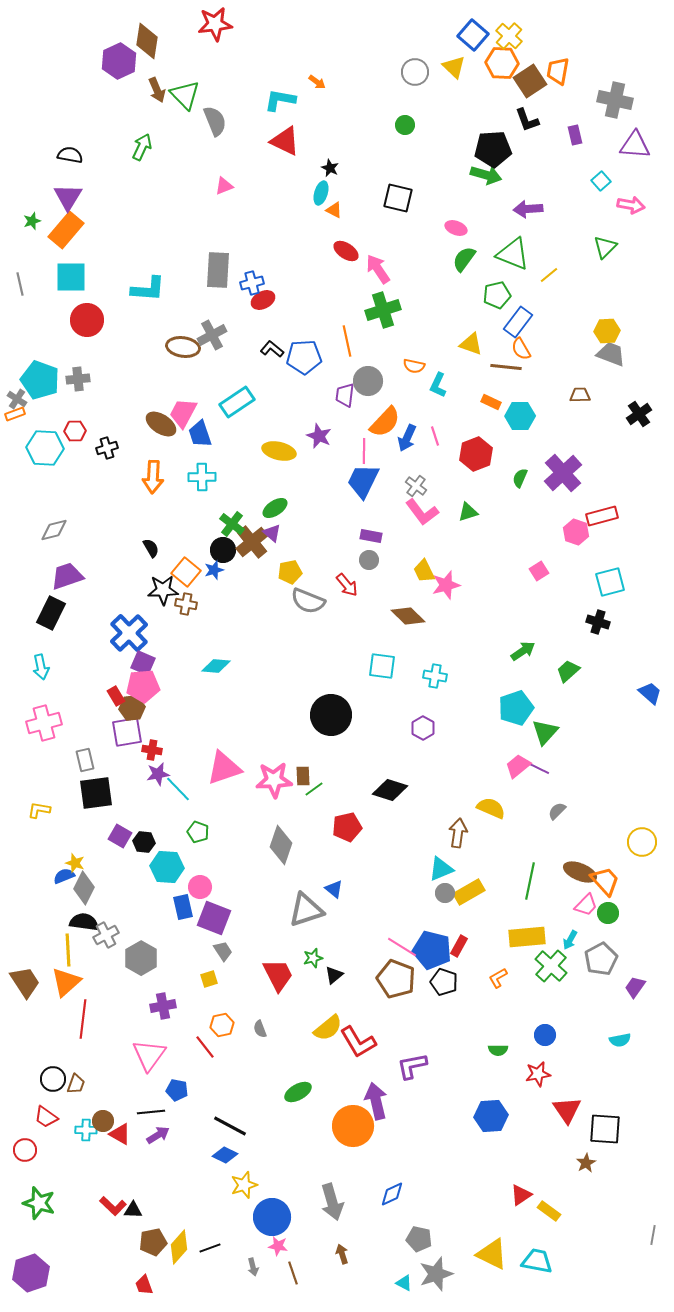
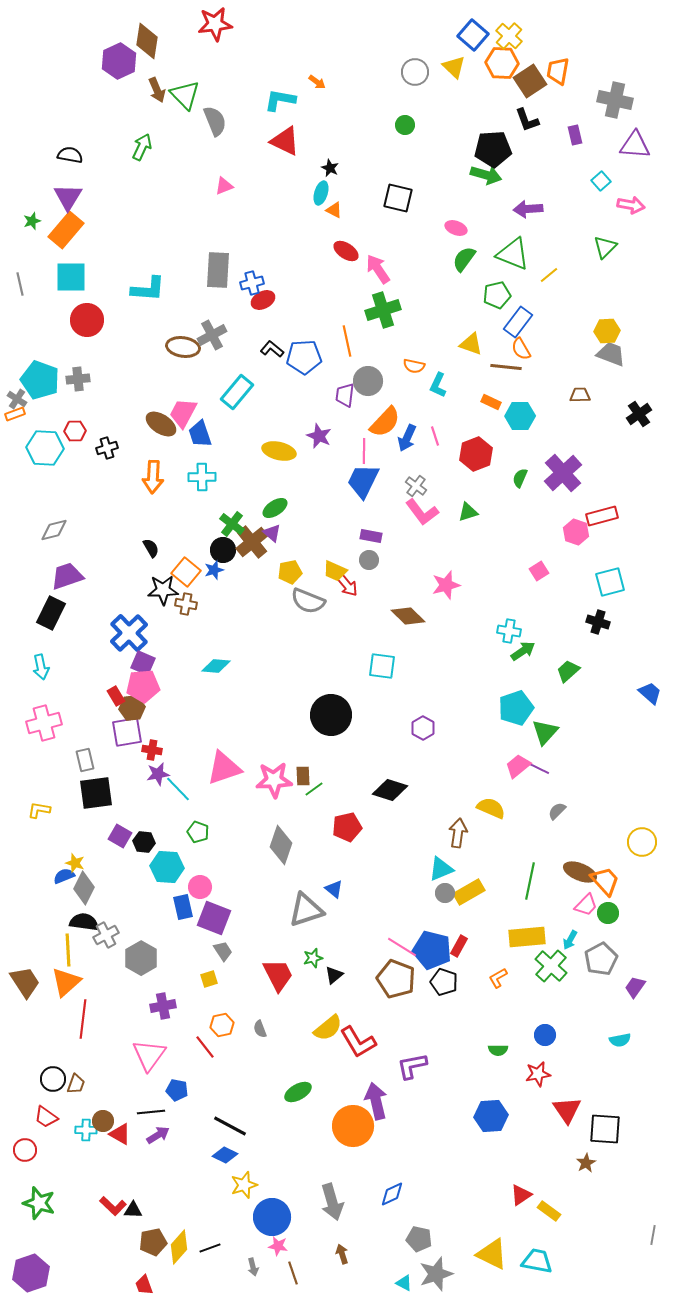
cyan rectangle at (237, 402): moved 10 px up; rotated 16 degrees counterclockwise
yellow trapezoid at (424, 571): moved 89 px left; rotated 40 degrees counterclockwise
cyan cross at (435, 676): moved 74 px right, 45 px up
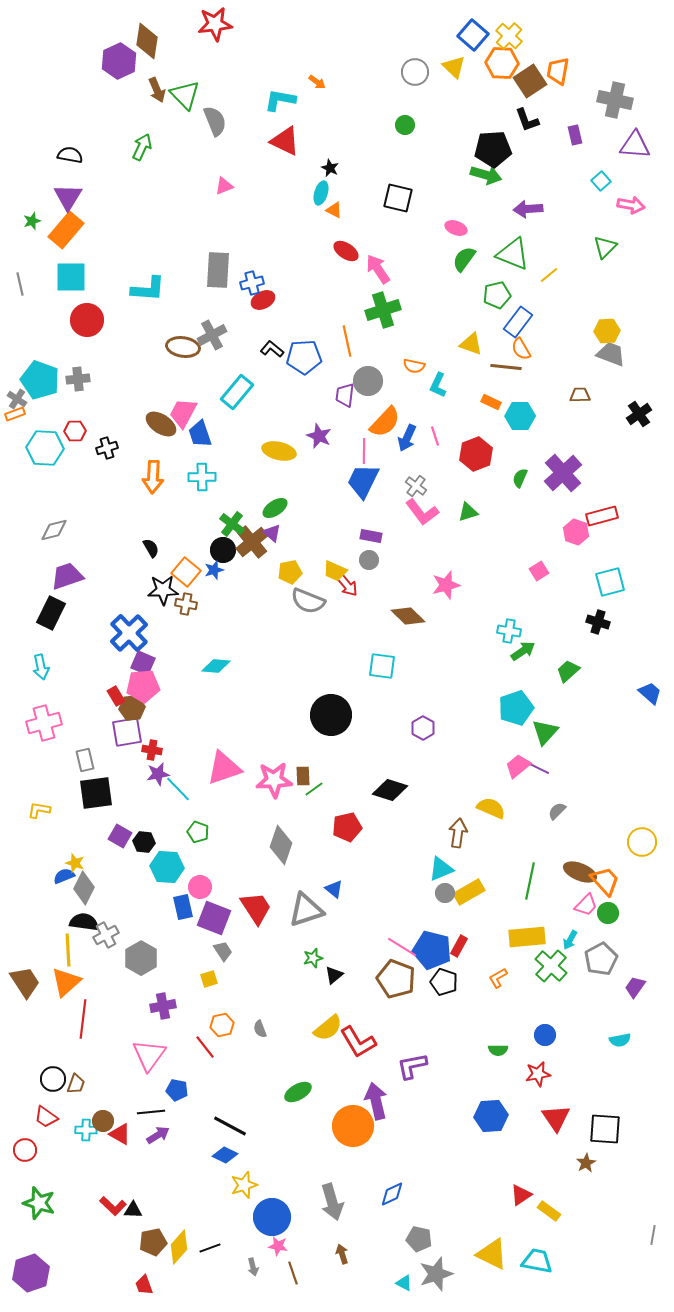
red trapezoid at (278, 975): moved 22 px left, 67 px up; rotated 6 degrees counterclockwise
red triangle at (567, 1110): moved 11 px left, 8 px down
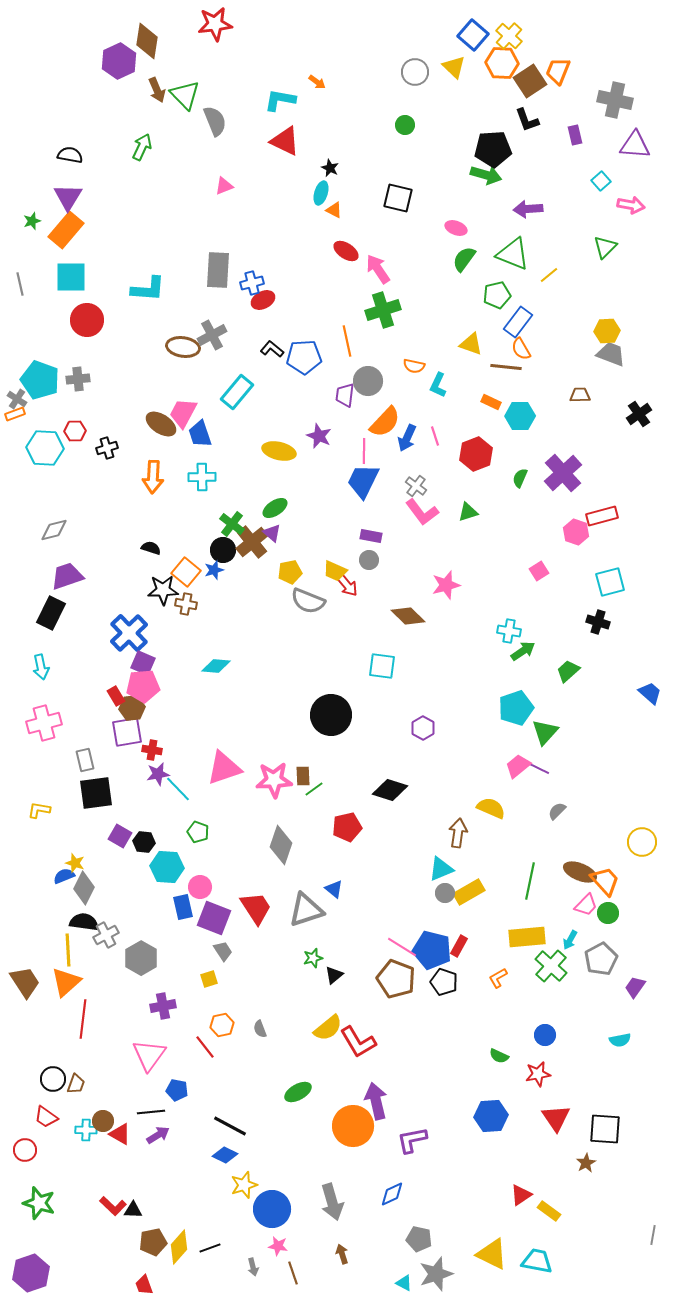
orange trapezoid at (558, 71): rotated 12 degrees clockwise
black semicircle at (151, 548): rotated 42 degrees counterclockwise
green semicircle at (498, 1050): moved 1 px right, 6 px down; rotated 24 degrees clockwise
purple L-shape at (412, 1066): moved 74 px down
blue circle at (272, 1217): moved 8 px up
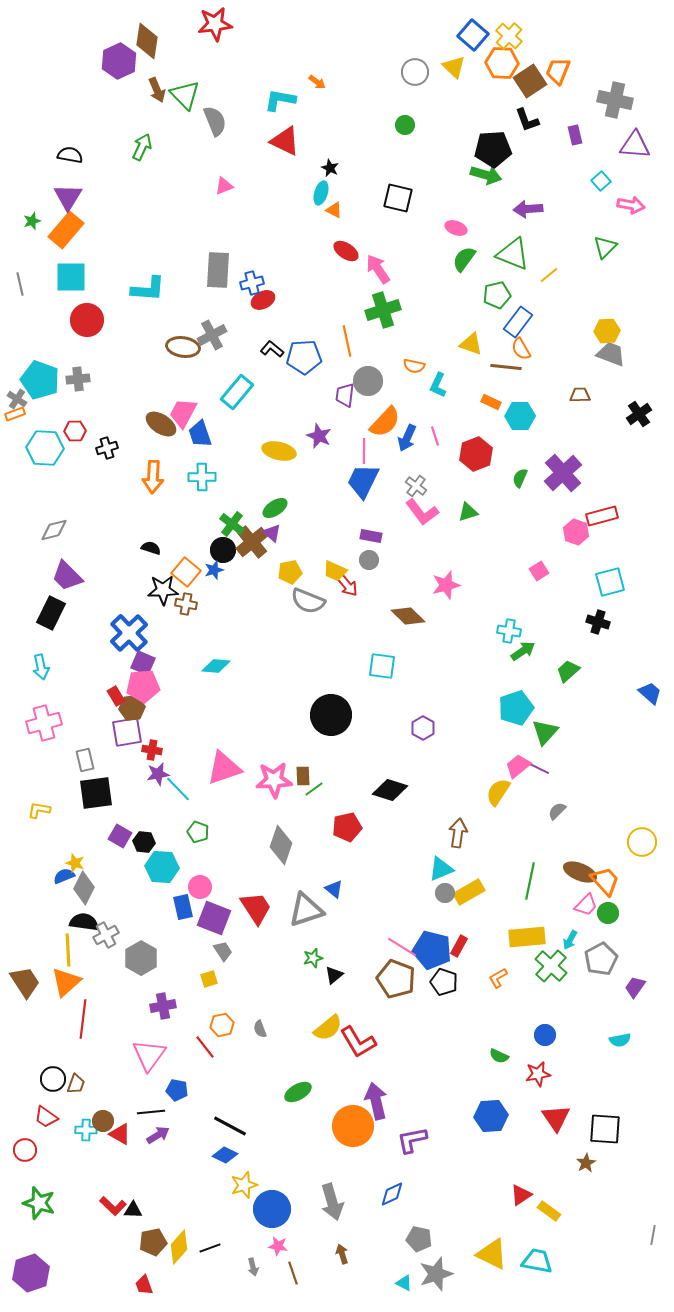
purple trapezoid at (67, 576): rotated 116 degrees counterclockwise
yellow semicircle at (491, 808): moved 7 px right, 16 px up; rotated 80 degrees counterclockwise
cyan hexagon at (167, 867): moved 5 px left
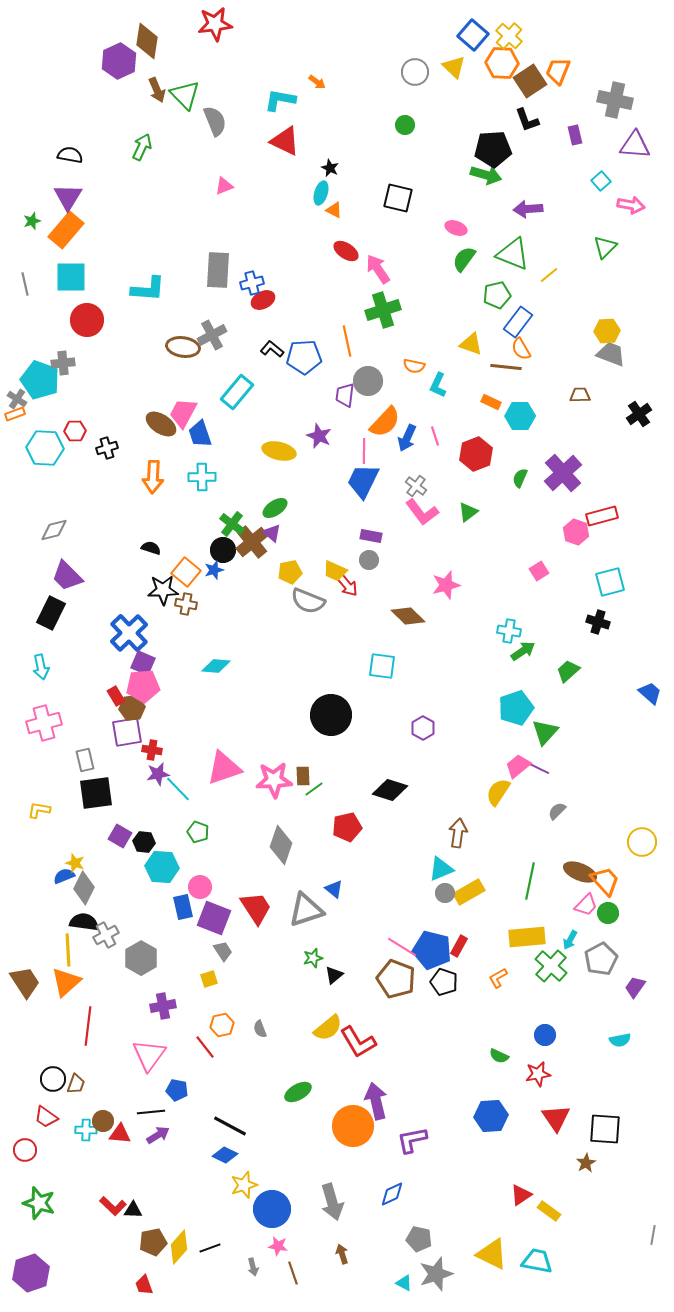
gray line at (20, 284): moved 5 px right
gray cross at (78, 379): moved 15 px left, 16 px up
green triangle at (468, 512): rotated 20 degrees counterclockwise
red line at (83, 1019): moved 5 px right, 7 px down
red triangle at (120, 1134): rotated 25 degrees counterclockwise
